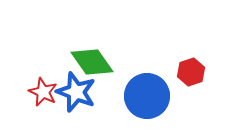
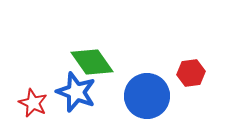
red hexagon: moved 1 px down; rotated 12 degrees clockwise
red star: moved 10 px left, 11 px down
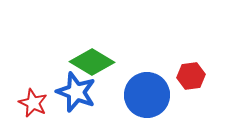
green diamond: rotated 24 degrees counterclockwise
red hexagon: moved 3 px down
blue circle: moved 1 px up
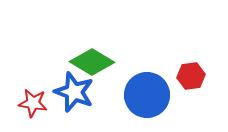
blue star: moved 2 px left
red star: rotated 16 degrees counterclockwise
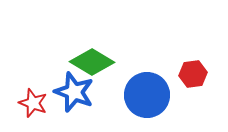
red hexagon: moved 2 px right, 2 px up
red star: rotated 12 degrees clockwise
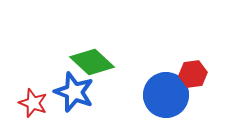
green diamond: rotated 12 degrees clockwise
blue circle: moved 19 px right
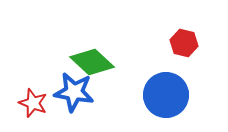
red hexagon: moved 9 px left, 31 px up; rotated 20 degrees clockwise
blue star: rotated 12 degrees counterclockwise
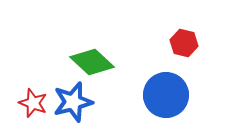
blue star: moved 1 px left, 10 px down; rotated 24 degrees counterclockwise
